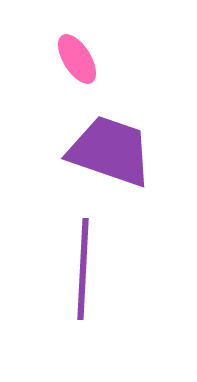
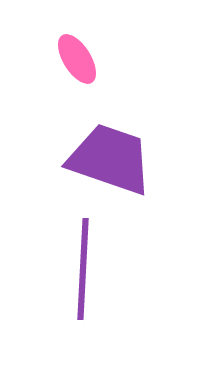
purple trapezoid: moved 8 px down
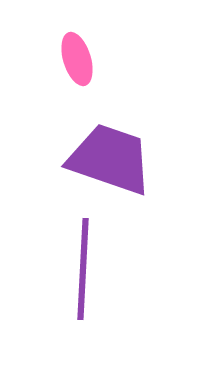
pink ellipse: rotated 15 degrees clockwise
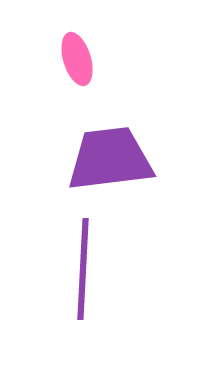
purple trapezoid: rotated 26 degrees counterclockwise
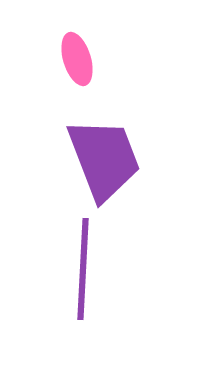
purple trapezoid: moved 6 px left; rotated 76 degrees clockwise
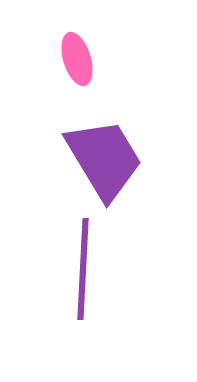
purple trapezoid: rotated 10 degrees counterclockwise
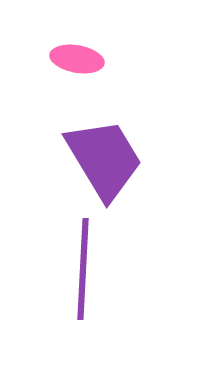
pink ellipse: rotated 63 degrees counterclockwise
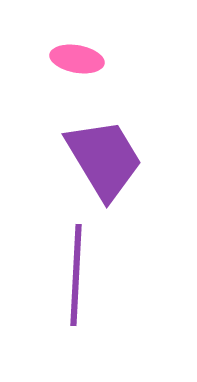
purple line: moved 7 px left, 6 px down
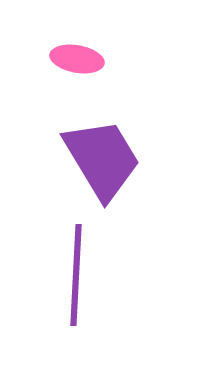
purple trapezoid: moved 2 px left
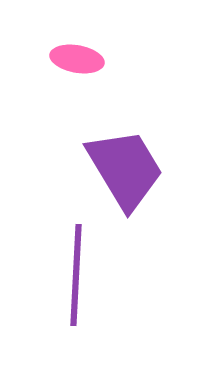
purple trapezoid: moved 23 px right, 10 px down
